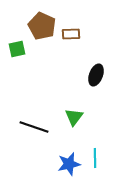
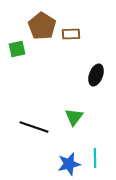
brown pentagon: rotated 8 degrees clockwise
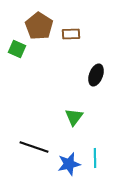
brown pentagon: moved 3 px left
green square: rotated 36 degrees clockwise
black line: moved 20 px down
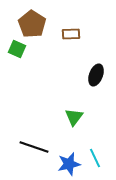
brown pentagon: moved 7 px left, 2 px up
cyan line: rotated 24 degrees counterclockwise
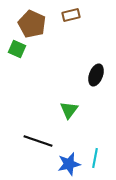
brown pentagon: rotated 8 degrees counterclockwise
brown rectangle: moved 19 px up; rotated 12 degrees counterclockwise
green triangle: moved 5 px left, 7 px up
black line: moved 4 px right, 6 px up
cyan line: rotated 36 degrees clockwise
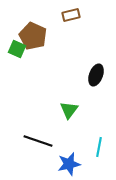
brown pentagon: moved 1 px right, 12 px down
cyan line: moved 4 px right, 11 px up
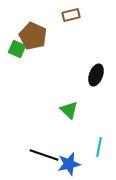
green triangle: rotated 24 degrees counterclockwise
black line: moved 6 px right, 14 px down
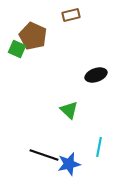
black ellipse: rotated 50 degrees clockwise
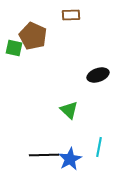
brown rectangle: rotated 12 degrees clockwise
green square: moved 3 px left, 1 px up; rotated 12 degrees counterclockwise
black ellipse: moved 2 px right
black line: rotated 20 degrees counterclockwise
blue star: moved 1 px right, 5 px up; rotated 15 degrees counterclockwise
